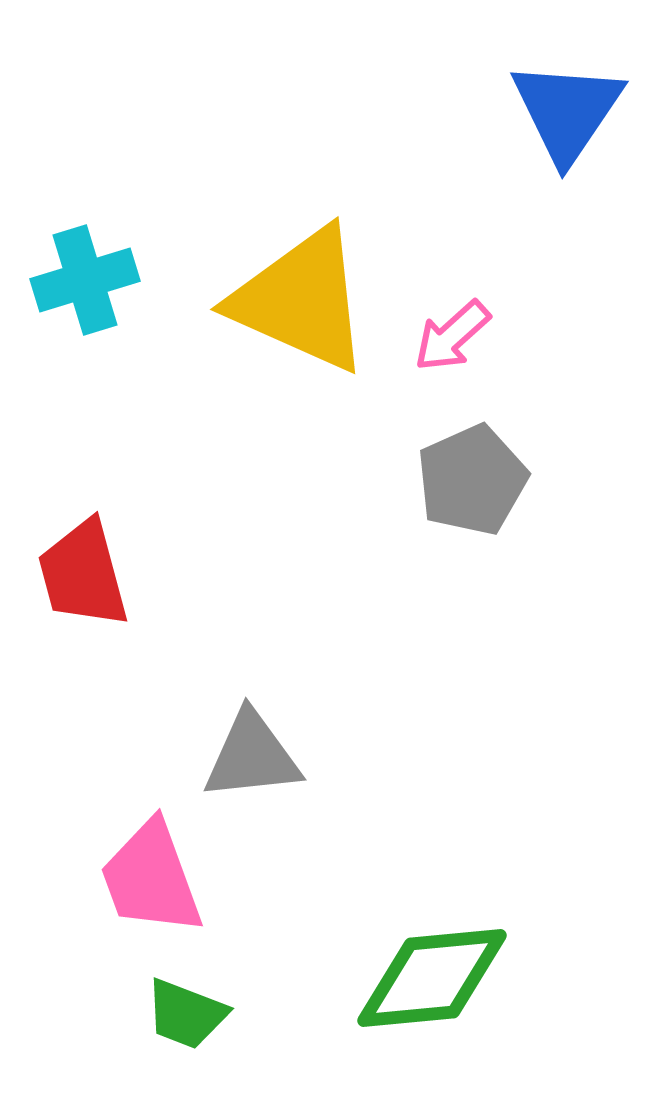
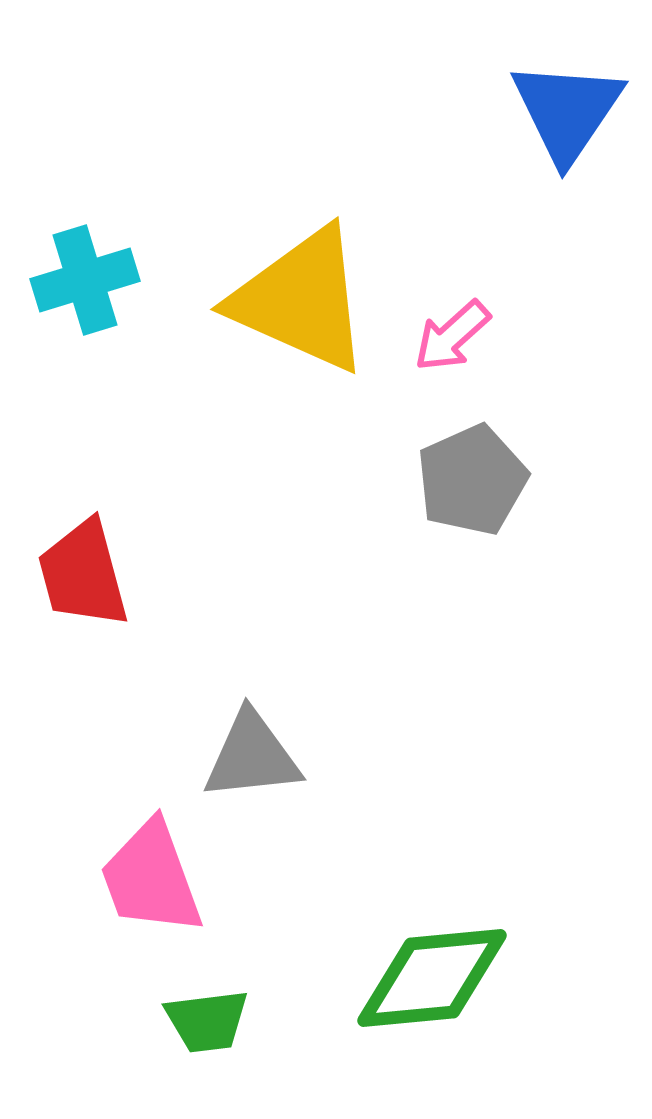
green trapezoid: moved 21 px right, 7 px down; rotated 28 degrees counterclockwise
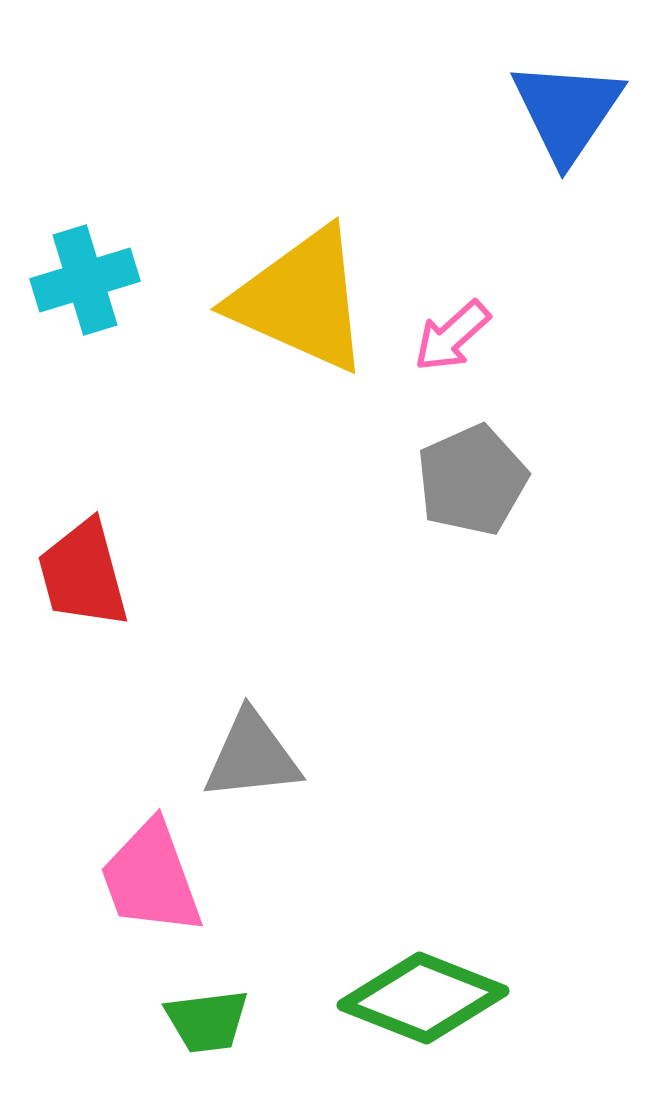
green diamond: moved 9 px left, 20 px down; rotated 27 degrees clockwise
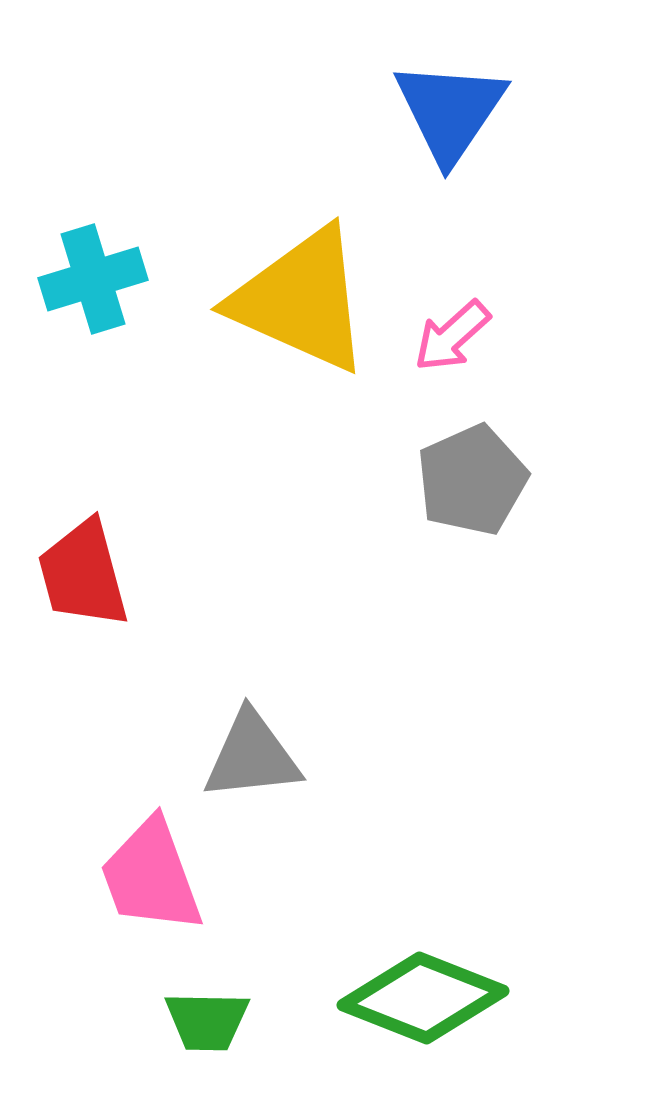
blue triangle: moved 117 px left
cyan cross: moved 8 px right, 1 px up
pink trapezoid: moved 2 px up
green trapezoid: rotated 8 degrees clockwise
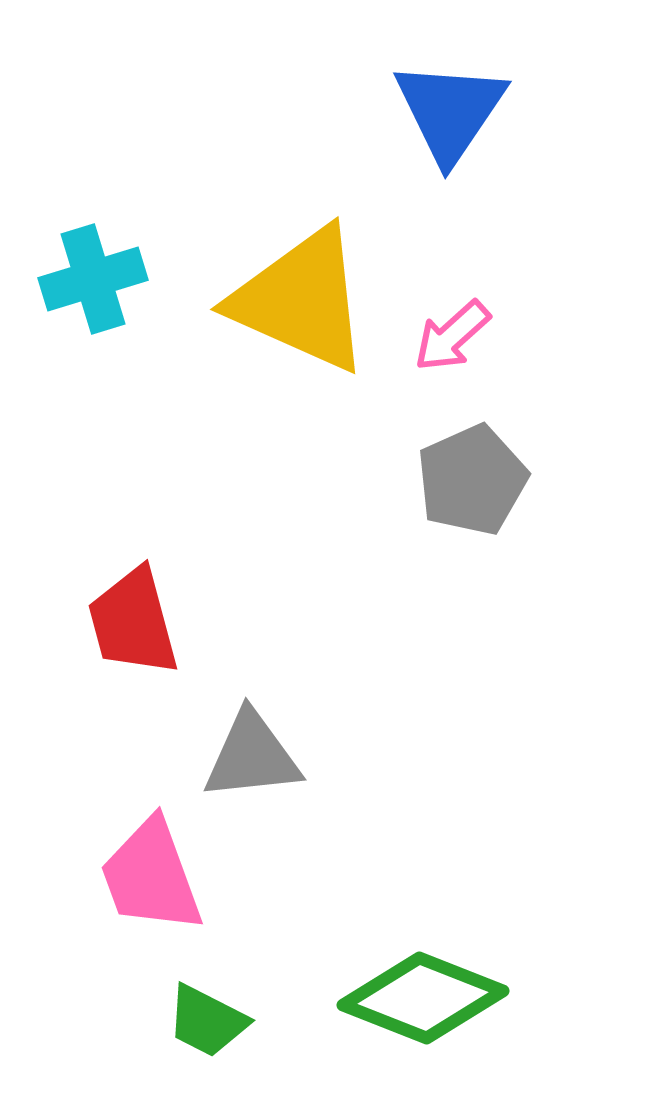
red trapezoid: moved 50 px right, 48 px down
green trapezoid: rotated 26 degrees clockwise
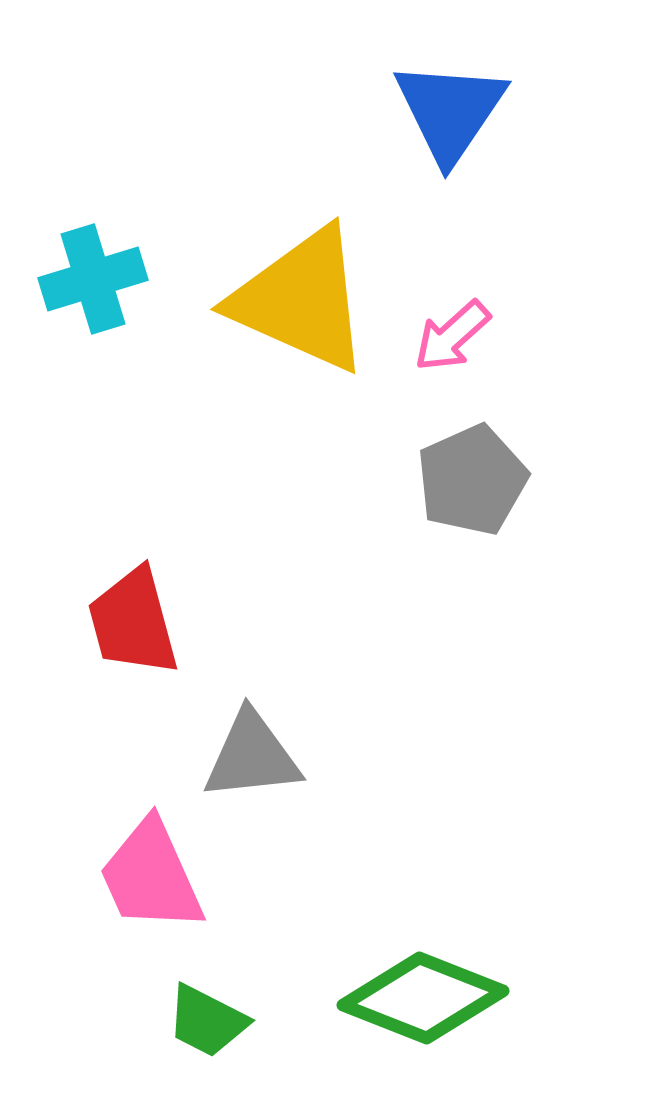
pink trapezoid: rotated 4 degrees counterclockwise
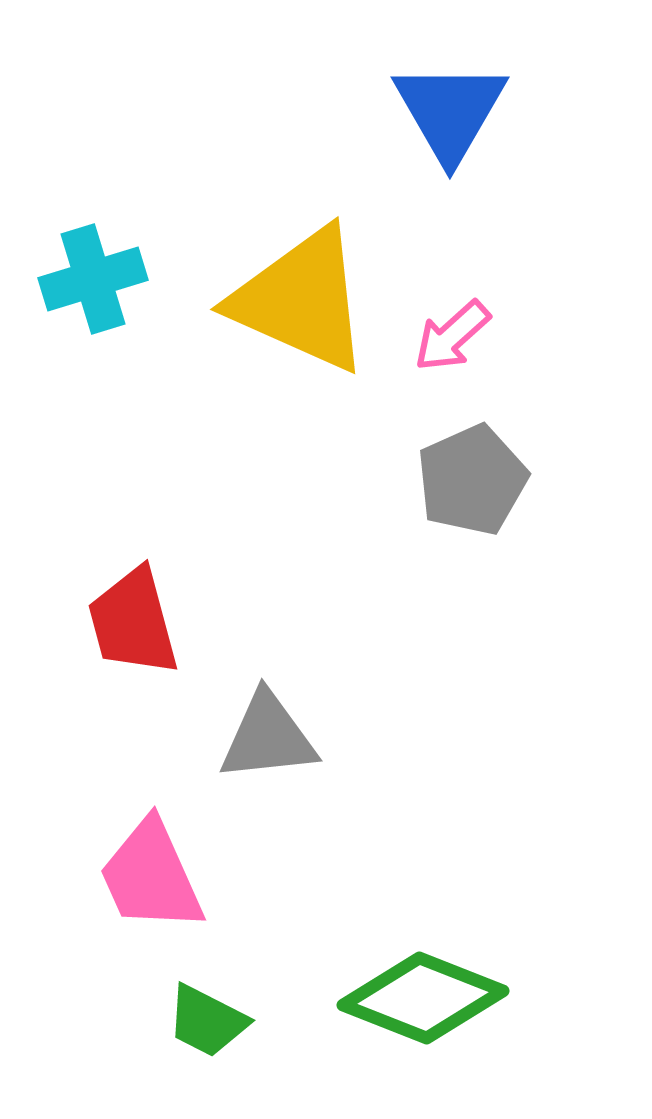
blue triangle: rotated 4 degrees counterclockwise
gray triangle: moved 16 px right, 19 px up
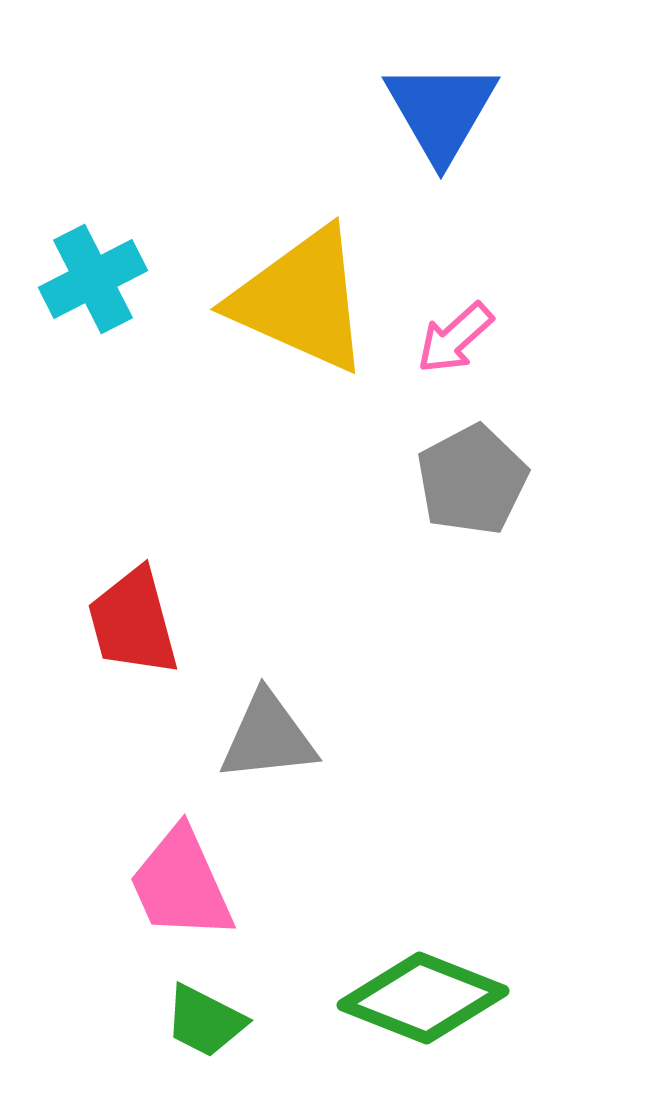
blue triangle: moved 9 px left
cyan cross: rotated 10 degrees counterclockwise
pink arrow: moved 3 px right, 2 px down
gray pentagon: rotated 4 degrees counterclockwise
pink trapezoid: moved 30 px right, 8 px down
green trapezoid: moved 2 px left
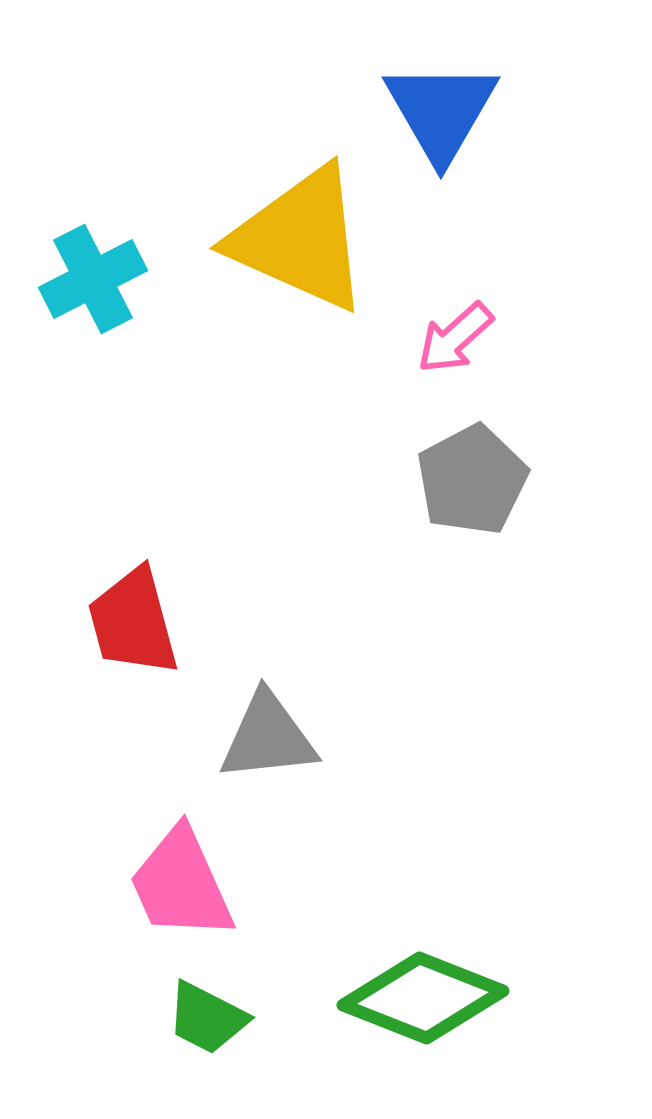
yellow triangle: moved 1 px left, 61 px up
green trapezoid: moved 2 px right, 3 px up
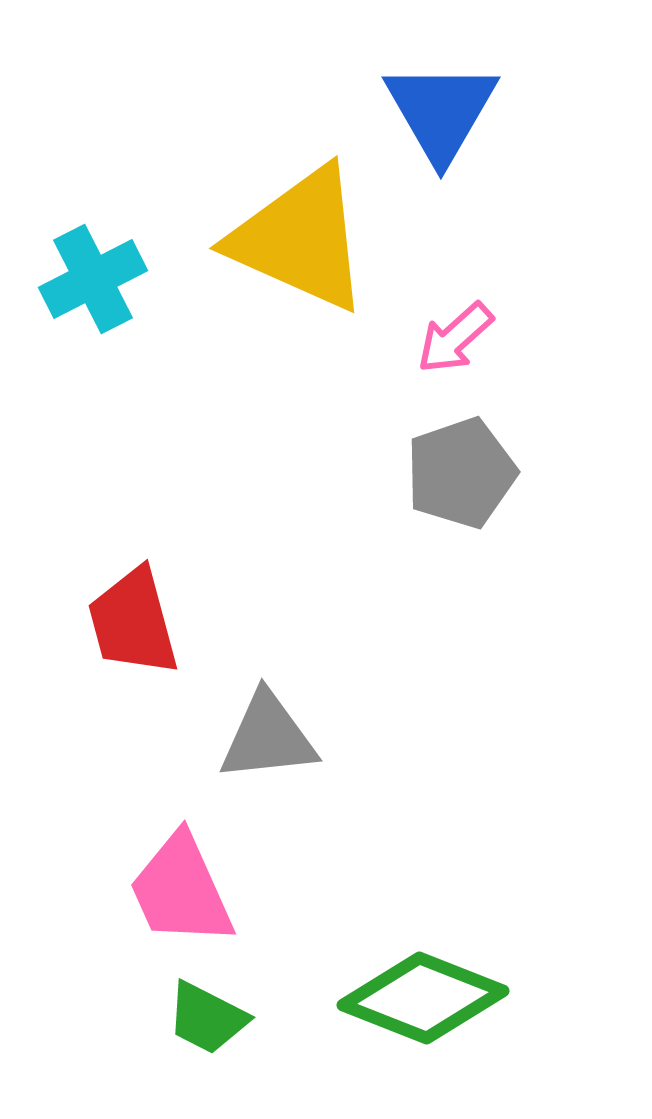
gray pentagon: moved 11 px left, 7 px up; rotated 9 degrees clockwise
pink trapezoid: moved 6 px down
